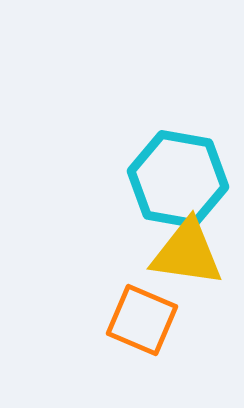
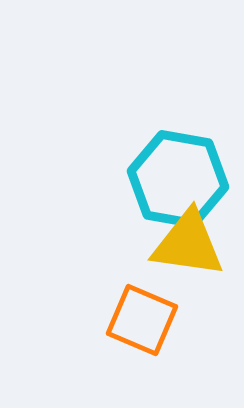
yellow triangle: moved 1 px right, 9 px up
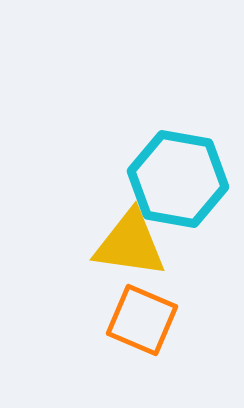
yellow triangle: moved 58 px left
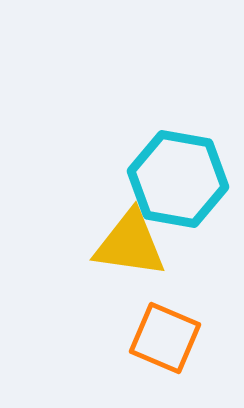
orange square: moved 23 px right, 18 px down
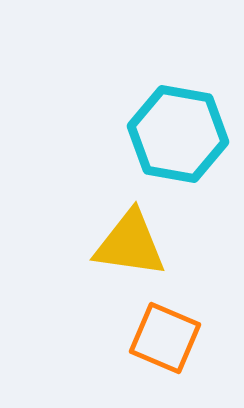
cyan hexagon: moved 45 px up
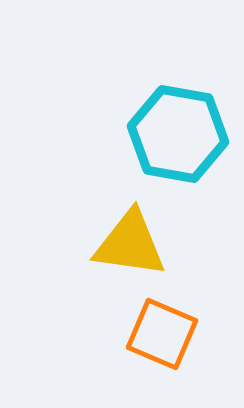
orange square: moved 3 px left, 4 px up
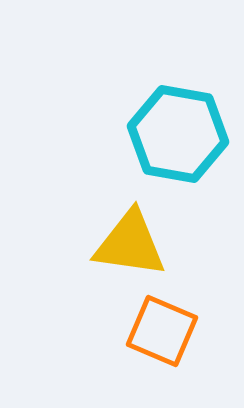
orange square: moved 3 px up
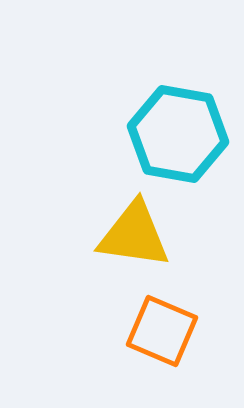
yellow triangle: moved 4 px right, 9 px up
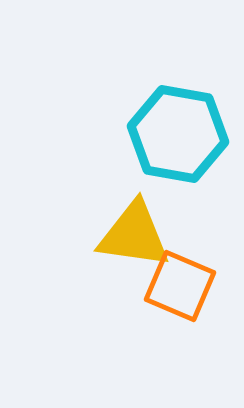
orange square: moved 18 px right, 45 px up
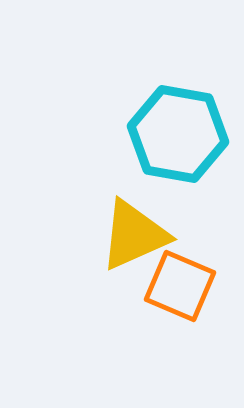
yellow triangle: rotated 32 degrees counterclockwise
